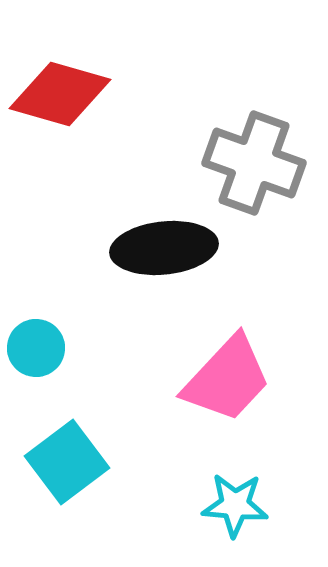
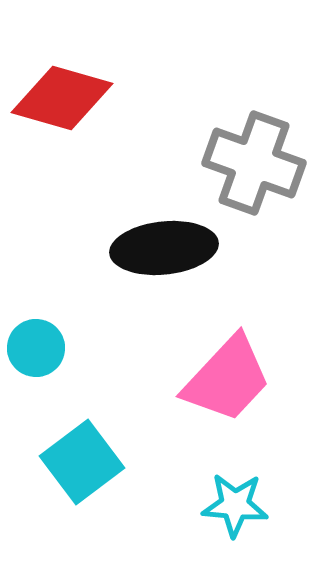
red diamond: moved 2 px right, 4 px down
cyan square: moved 15 px right
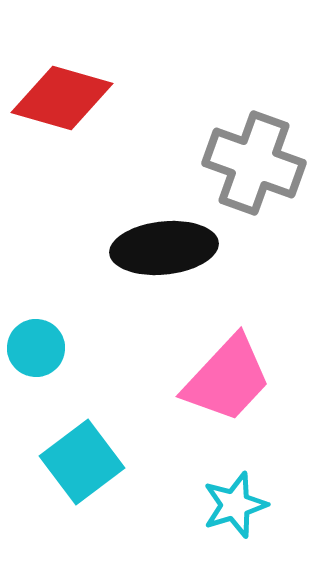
cyan star: rotated 22 degrees counterclockwise
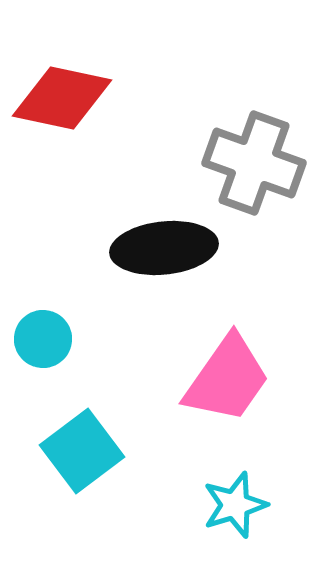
red diamond: rotated 4 degrees counterclockwise
cyan circle: moved 7 px right, 9 px up
pink trapezoid: rotated 8 degrees counterclockwise
cyan square: moved 11 px up
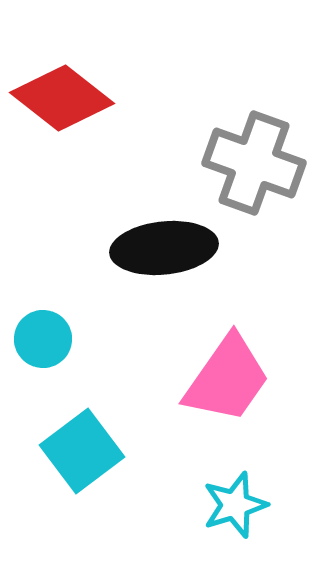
red diamond: rotated 26 degrees clockwise
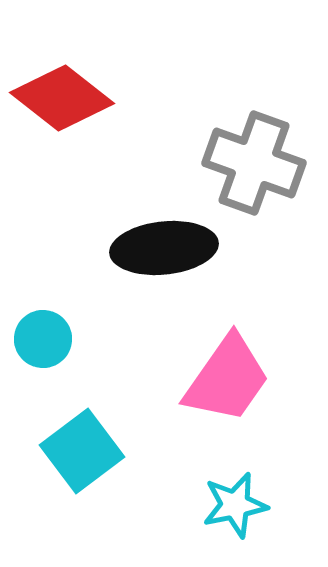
cyan star: rotated 6 degrees clockwise
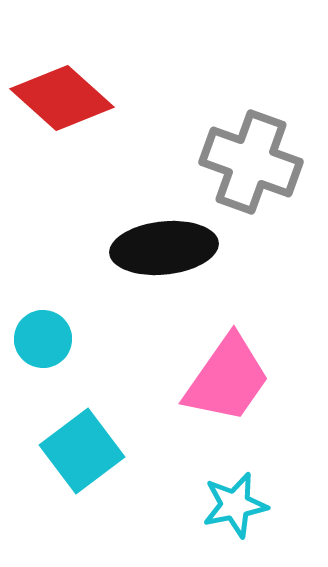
red diamond: rotated 4 degrees clockwise
gray cross: moved 3 px left, 1 px up
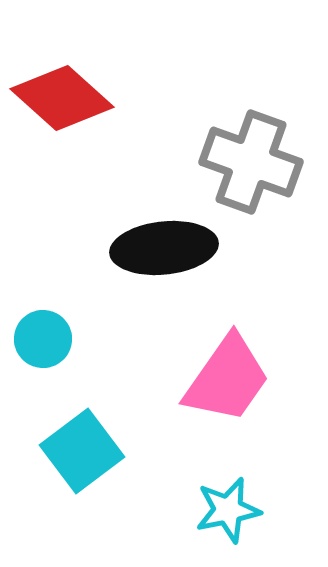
cyan star: moved 7 px left, 5 px down
